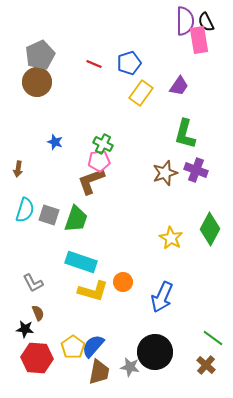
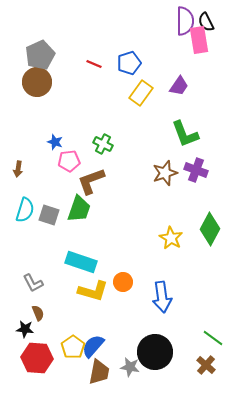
green L-shape: rotated 36 degrees counterclockwise
pink pentagon: moved 30 px left
green trapezoid: moved 3 px right, 10 px up
blue arrow: rotated 32 degrees counterclockwise
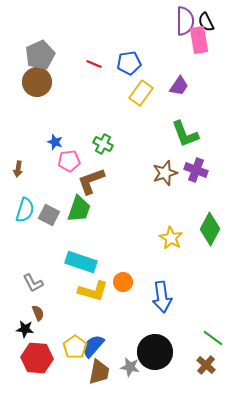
blue pentagon: rotated 10 degrees clockwise
gray square: rotated 10 degrees clockwise
yellow pentagon: moved 2 px right
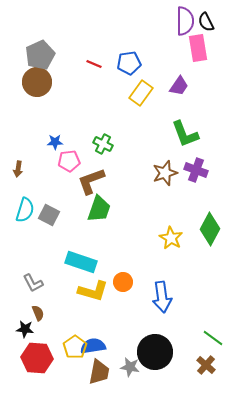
pink rectangle: moved 1 px left, 8 px down
blue star: rotated 21 degrees counterclockwise
green trapezoid: moved 20 px right
blue semicircle: rotated 40 degrees clockwise
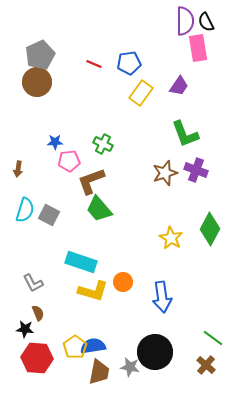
green trapezoid: rotated 120 degrees clockwise
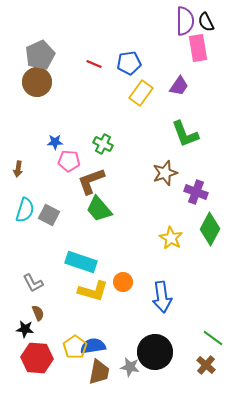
pink pentagon: rotated 10 degrees clockwise
purple cross: moved 22 px down
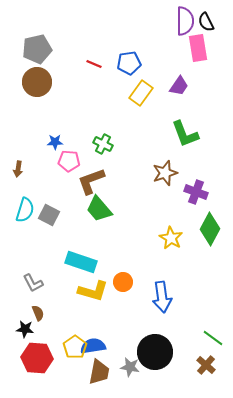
gray pentagon: moved 3 px left, 6 px up; rotated 12 degrees clockwise
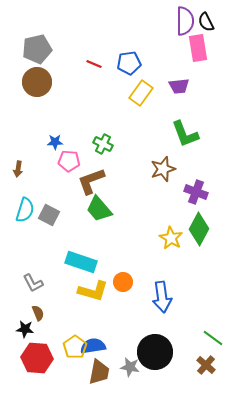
purple trapezoid: rotated 50 degrees clockwise
brown star: moved 2 px left, 4 px up
green diamond: moved 11 px left
